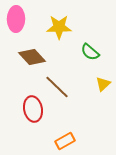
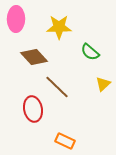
brown diamond: moved 2 px right
orange rectangle: rotated 54 degrees clockwise
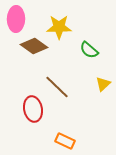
green semicircle: moved 1 px left, 2 px up
brown diamond: moved 11 px up; rotated 12 degrees counterclockwise
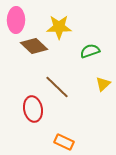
pink ellipse: moved 1 px down
brown diamond: rotated 8 degrees clockwise
green semicircle: moved 1 px right, 1 px down; rotated 120 degrees clockwise
orange rectangle: moved 1 px left, 1 px down
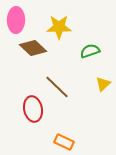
brown diamond: moved 1 px left, 2 px down
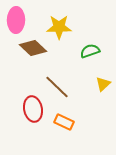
orange rectangle: moved 20 px up
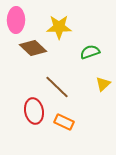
green semicircle: moved 1 px down
red ellipse: moved 1 px right, 2 px down
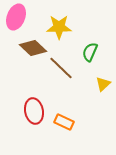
pink ellipse: moved 3 px up; rotated 20 degrees clockwise
green semicircle: rotated 48 degrees counterclockwise
brown line: moved 4 px right, 19 px up
